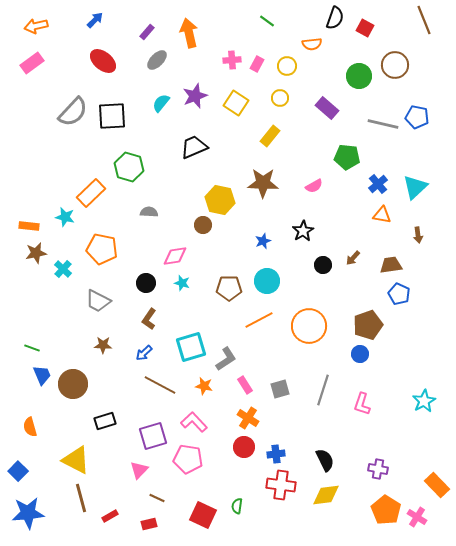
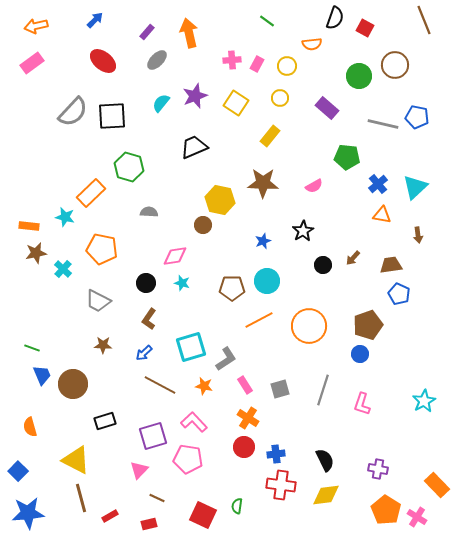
brown pentagon at (229, 288): moved 3 px right
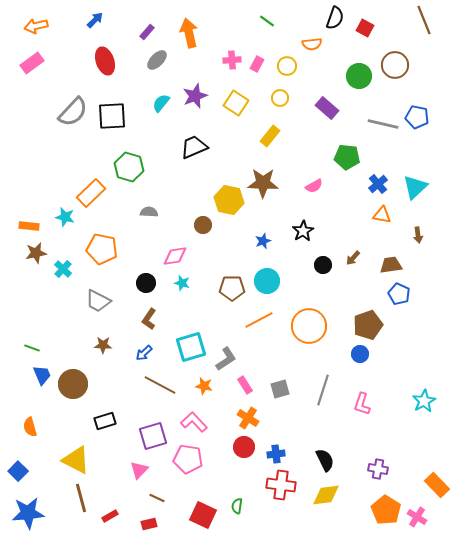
red ellipse at (103, 61): moved 2 px right; rotated 32 degrees clockwise
yellow hexagon at (220, 200): moved 9 px right
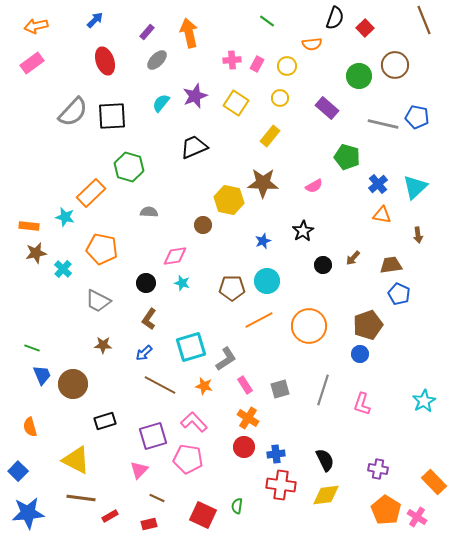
red square at (365, 28): rotated 18 degrees clockwise
green pentagon at (347, 157): rotated 10 degrees clockwise
orange rectangle at (437, 485): moved 3 px left, 3 px up
brown line at (81, 498): rotated 68 degrees counterclockwise
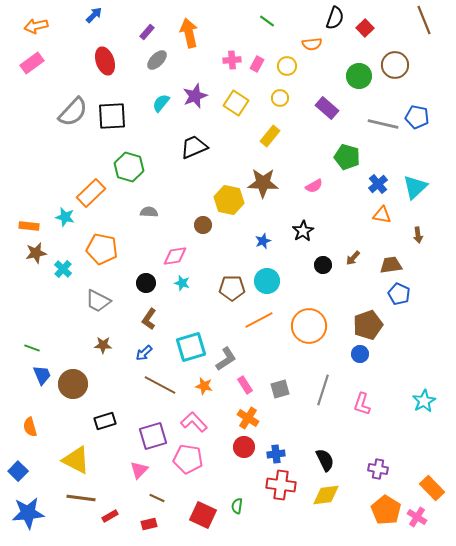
blue arrow at (95, 20): moved 1 px left, 5 px up
orange rectangle at (434, 482): moved 2 px left, 6 px down
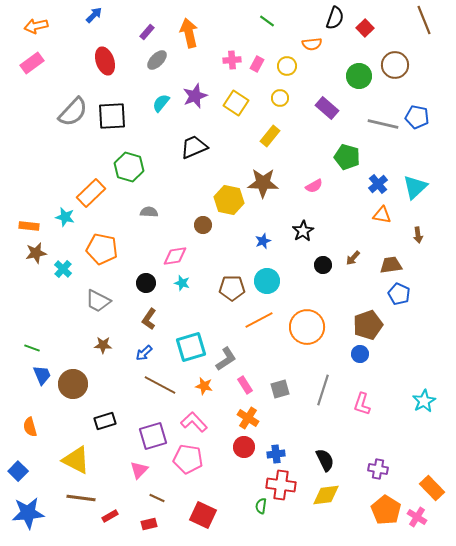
orange circle at (309, 326): moved 2 px left, 1 px down
green semicircle at (237, 506): moved 24 px right
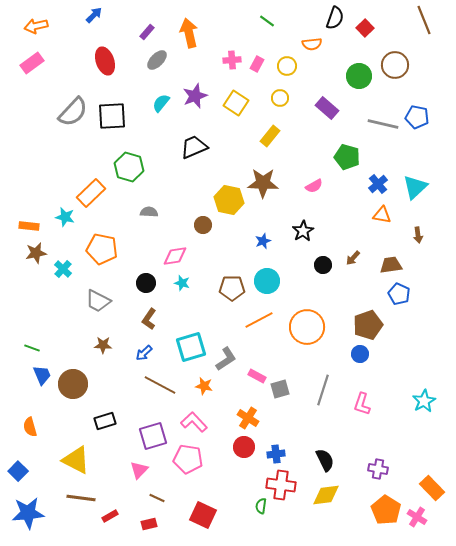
pink rectangle at (245, 385): moved 12 px right, 9 px up; rotated 30 degrees counterclockwise
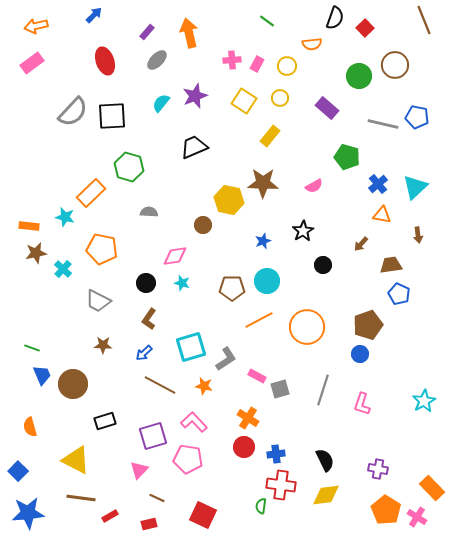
yellow square at (236, 103): moved 8 px right, 2 px up
brown arrow at (353, 258): moved 8 px right, 14 px up
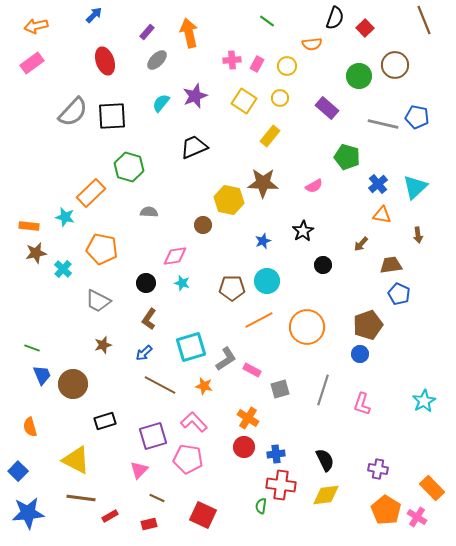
brown star at (103, 345): rotated 18 degrees counterclockwise
pink rectangle at (257, 376): moved 5 px left, 6 px up
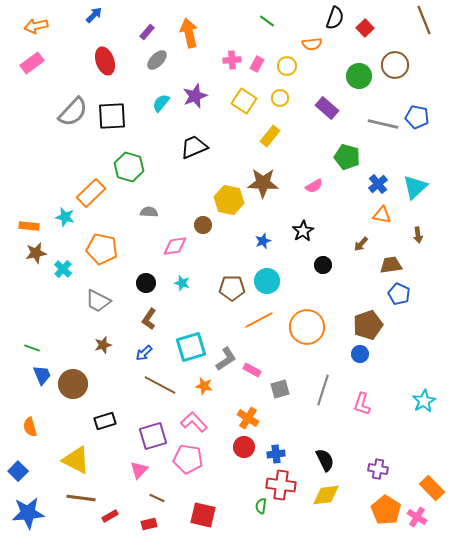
pink diamond at (175, 256): moved 10 px up
red square at (203, 515): rotated 12 degrees counterclockwise
